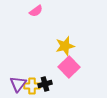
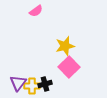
purple triangle: moved 1 px up
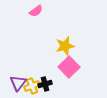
yellow cross: rotated 21 degrees counterclockwise
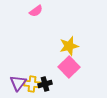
yellow star: moved 4 px right
yellow cross: moved 2 px up; rotated 28 degrees clockwise
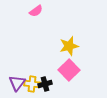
pink square: moved 3 px down
purple triangle: moved 1 px left
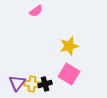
pink square: moved 4 px down; rotated 15 degrees counterclockwise
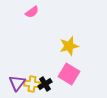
pink semicircle: moved 4 px left, 1 px down
black cross: rotated 16 degrees counterclockwise
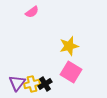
pink square: moved 2 px right, 2 px up
yellow cross: rotated 21 degrees counterclockwise
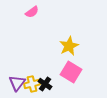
yellow star: rotated 12 degrees counterclockwise
black cross: rotated 24 degrees counterclockwise
